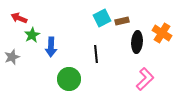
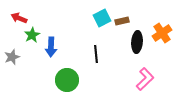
orange cross: rotated 24 degrees clockwise
green circle: moved 2 px left, 1 px down
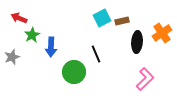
black line: rotated 18 degrees counterclockwise
green circle: moved 7 px right, 8 px up
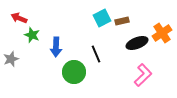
green star: rotated 21 degrees counterclockwise
black ellipse: moved 1 px down; rotated 65 degrees clockwise
blue arrow: moved 5 px right
gray star: moved 1 px left, 2 px down
pink L-shape: moved 2 px left, 4 px up
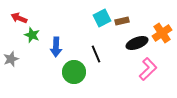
pink L-shape: moved 5 px right, 6 px up
